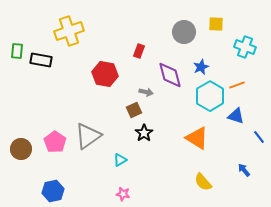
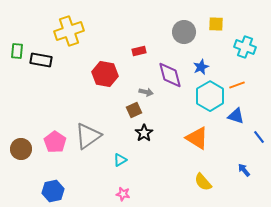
red rectangle: rotated 56 degrees clockwise
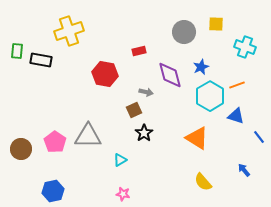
gray triangle: rotated 36 degrees clockwise
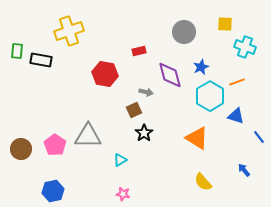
yellow square: moved 9 px right
orange line: moved 3 px up
pink pentagon: moved 3 px down
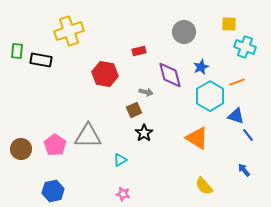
yellow square: moved 4 px right
blue line: moved 11 px left, 2 px up
yellow semicircle: moved 1 px right, 4 px down
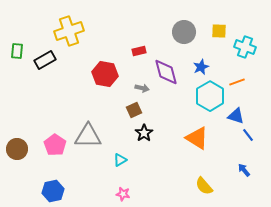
yellow square: moved 10 px left, 7 px down
black rectangle: moved 4 px right; rotated 40 degrees counterclockwise
purple diamond: moved 4 px left, 3 px up
gray arrow: moved 4 px left, 4 px up
brown circle: moved 4 px left
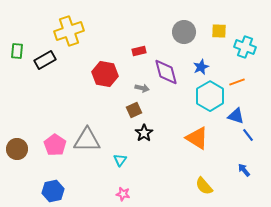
gray triangle: moved 1 px left, 4 px down
cyan triangle: rotated 24 degrees counterclockwise
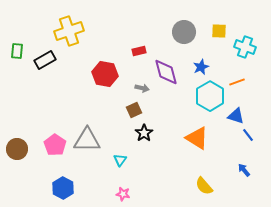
blue hexagon: moved 10 px right, 3 px up; rotated 20 degrees counterclockwise
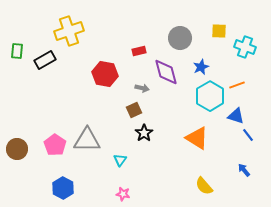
gray circle: moved 4 px left, 6 px down
orange line: moved 3 px down
